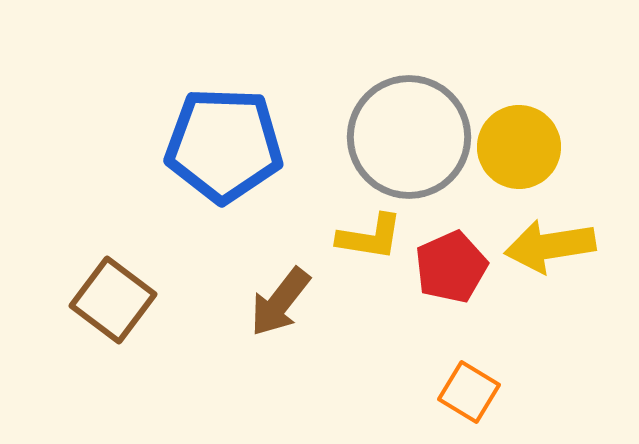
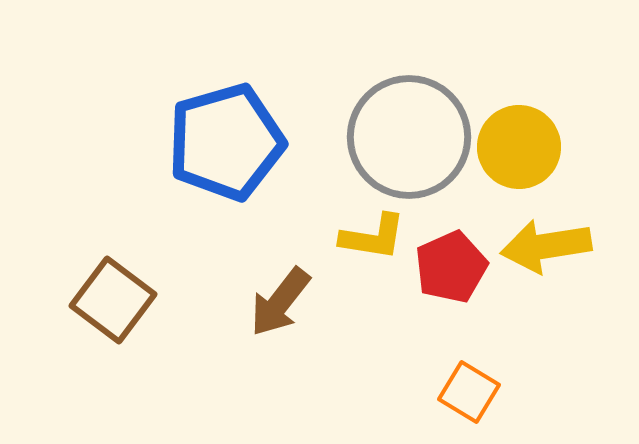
blue pentagon: moved 2 px right, 3 px up; rotated 18 degrees counterclockwise
yellow L-shape: moved 3 px right
yellow arrow: moved 4 px left
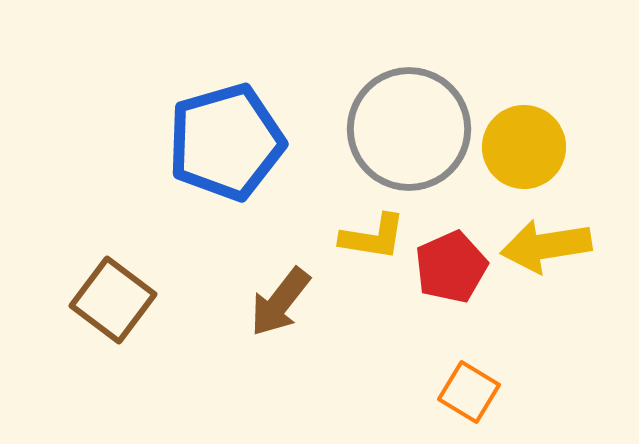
gray circle: moved 8 px up
yellow circle: moved 5 px right
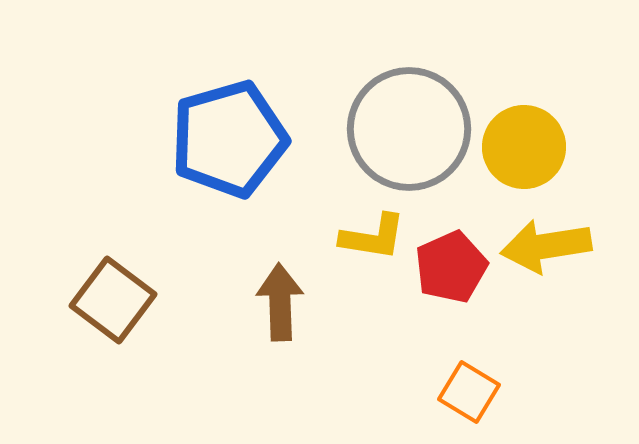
blue pentagon: moved 3 px right, 3 px up
brown arrow: rotated 140 degrees clockwise
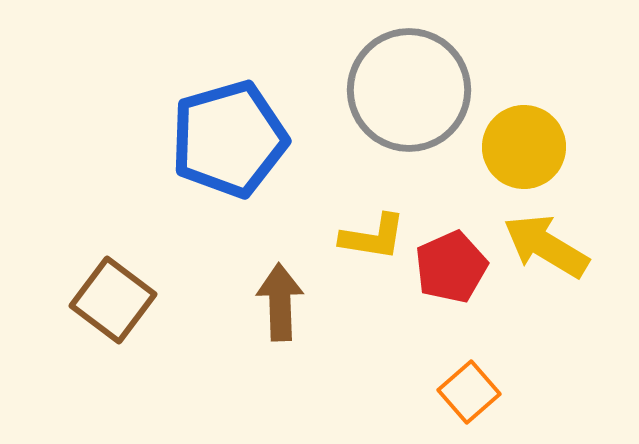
gray circle: moved 39 px up
yellow arrow: rotated 40 degrees clockwise
orange square: rotated 18 degrees clockwise
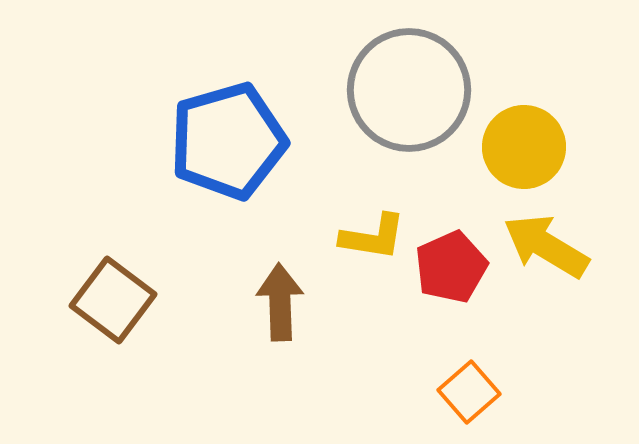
blue pentagon: moved 1 px left, 2 px down
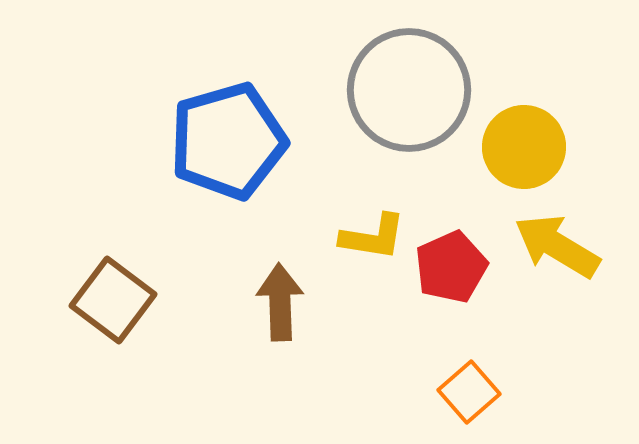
yellow arrow: moved 11 px right
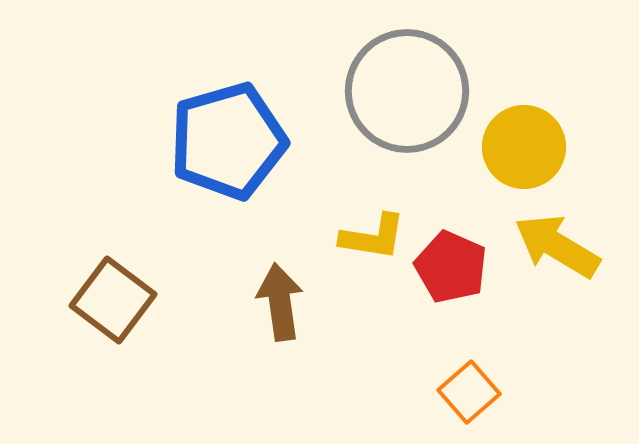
gray circle: moved 2 px left, 1 px down
red pentagon: rotated 24 degrees counterclockwise
brown arrow: rotated 6 degrees counterclockwise
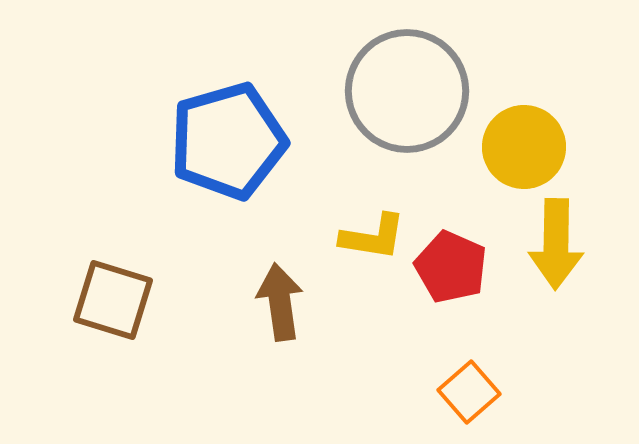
yellow arrow: moved 1 px left, 2 px up; rotated 120 degrees counterclockwise
brown square: rotated 20 degrees counterclockwise
